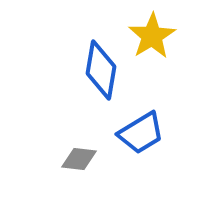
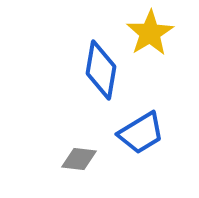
yellow star: moved 2 px left, 3 px up
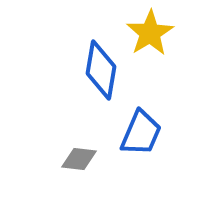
blue trapezoid: rotated 36 degrees counterclockwise
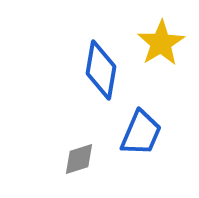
yellow star: moved 11 px right, 10 px down
gray diamond: rotated 24 degrees counterclockwise
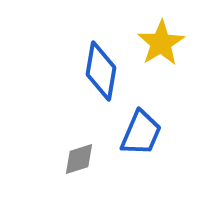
blue diamond: moved 1 px down
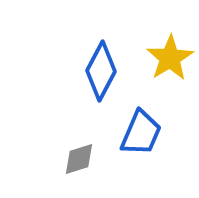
yellow star: moved 9 px right, 15 px down
blue diamond: rotated 18 degrees clockwise
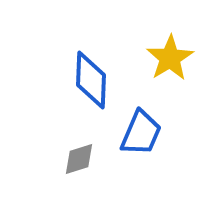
blue diamond: moved 10 px left, 9 px down; rotated 26 degrees counterclockwise
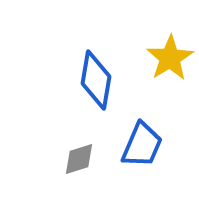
blue diamond: moved 5 px right; rotated 8 degrees clockwise
blue trapezoid: moved 1 px right, 12 px down
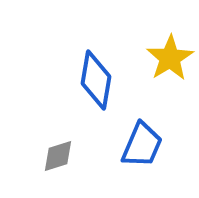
gray diamond: moved 21 px left, 3 px up
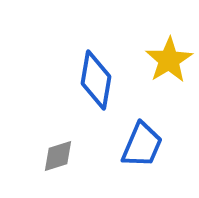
yellow star: moved 1 px left, 2 px down
